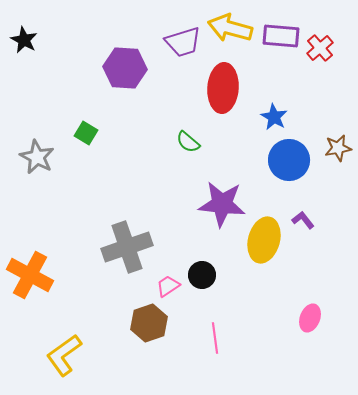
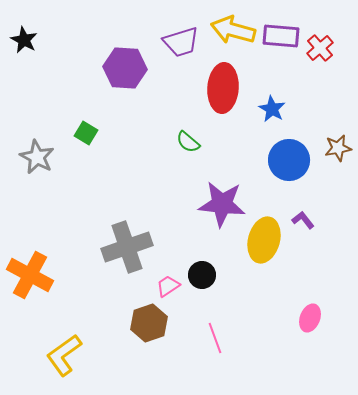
yellow arrow: moved 3 px right, 2 px down
purple trapezoid: moved 2 px left
blue star: moved 2 px left, 8 px up
pink line: rotated 12 degrees counterclockwise
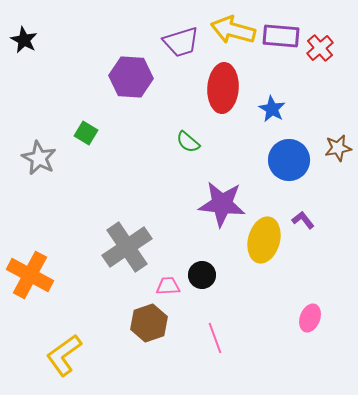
purple hexagon: moved 6 px right, 9 px down
gray star: moved 2 px right, 1 px down
gray cross: rotated 15 degrees counterclockwise
pink trapezoid: rotated 30 degrees clockwise
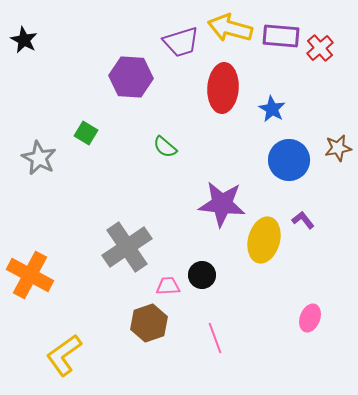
yellow arrow: moved 3 px left, 2 px up
green semicircle: moved 23 px left, 5 px down
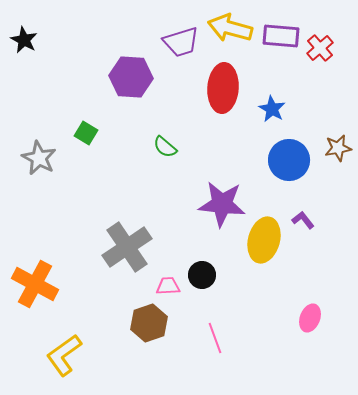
orange cross: moved 5 px right, 9 px down
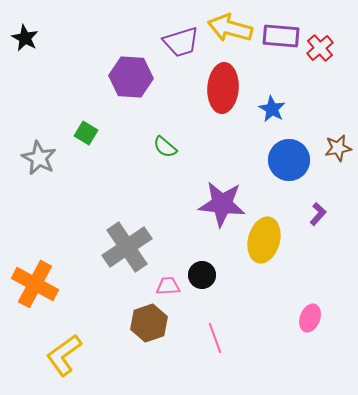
black star: moved 1 px right, 2 px up
purple L-shape: moved 15 px right, 6 px up; rotated 80 degrees clockwise
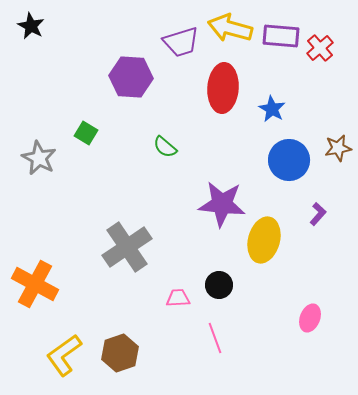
black star: moved 6 px right, 12 px up
black circle: moved 17 px right, 10 px down
pink trapezoid: moved 10 px right, 12 px down
brown hexagon: moved 29 px left, 30 px down
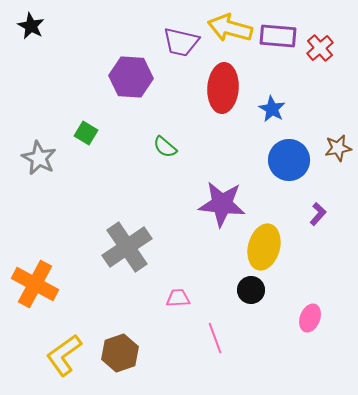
purple rectangle: moved 3 px left
purple trapezoid: rotated 30 degrees clockwise
yellow ellipse: moved 7 px down
black circle: moved 32 px right, 5 px down
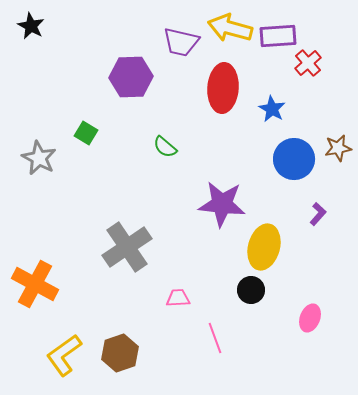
purple rectangle: rotated 9 degrees counterclockwise
red cross: moved 12 px left, 15 px down
purple hexagon: rotated 6 degrees counterclockwise
blue circle: moved 5 px right, 1 px up
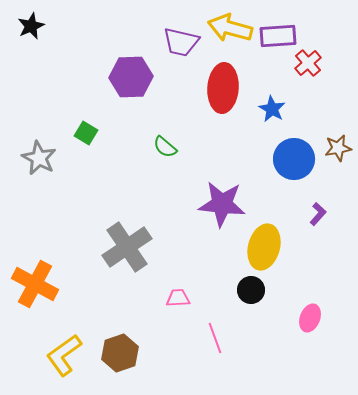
black star: rotated 20 degrees clockwise
